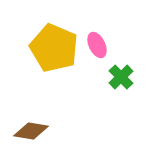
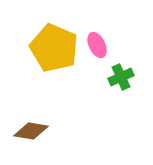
green cross: rotated 20 degrees clockwise
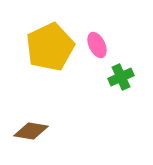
yellow pentagon: moved 4 px left, 1 px up; rotated 24 degrees clockwise
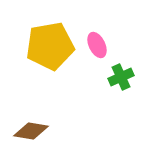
yellow pentagon: moved 1 px up; rotated 15 degrees clockwise
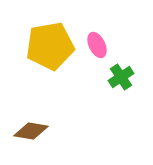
green cross: rotated 10 degrees counterclockwise
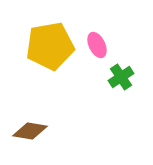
brown diamond: moved 1 px left
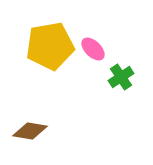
pink ellipse: moved 4 px left, 4 px down; rotated 20 degrees counterclockwise
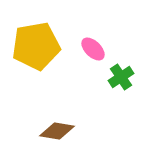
yellow pentagon: moved 14 px left
brown diamond: moved 27 px right
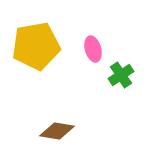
pink ellipse: rotated 30 degrees clockwise
green cross: moved 2 px up
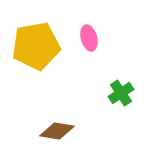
pink ellipse: moved 4 px left, 11 px up
green cross: moved 18 px down
